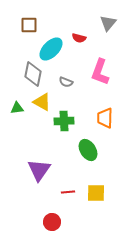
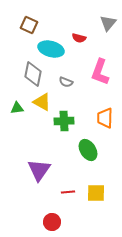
brown square: rotated 24 degrees clockwise
cyan ellipse: rotated 60 degrees clockwise
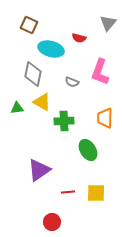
gray semicircle: moved 6 px right
purple triangle: rotated 20 degrees clockwise
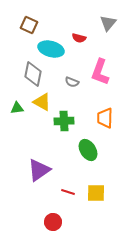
red line: rotated 24 degrees clockwise
red circle: moved 1 px right
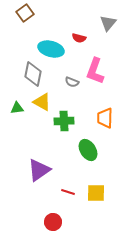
brown square: moved 4 px left, 12 px up; rotated 30 degrees clockwise
pink L-shape: moved 5 px left, 1 px up
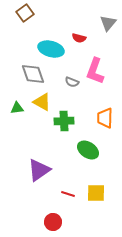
gray diamond: rotated 30 degrees counterclockwise
green ellipse: rotated 25 degrees counterclockwise
red line: moved 2 px down
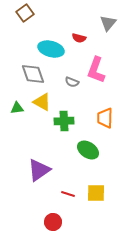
pink L-shape: moved 1 px right, 1 px up
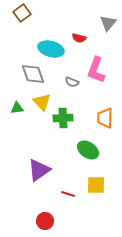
brown square: moved 3 px left
yellow triangle: rotated 18 degrees clockwise
green cross: moved 1 px left, 3 px up
yellow square: moved 8 px up
red circle: moved 8 px left, 1 px up
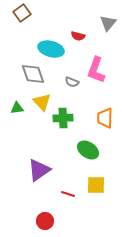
red semicircle: moved 1 px left, 2 px up
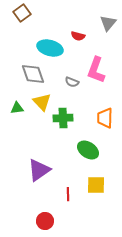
cyan ellipse: moved 1 px left, 1 px up
red line: rotated 72 degrees clockwise
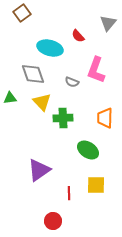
red semicircle: rotated 32 degrees clockwise
green triangle: moved 7 px left, 10 px up
red line: moved 1 px right, 1 px up
red circle: moved 8 px right
